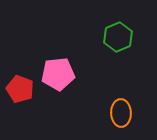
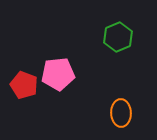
red pentagon: moved 4 px right, 4 px up
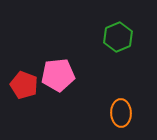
pink pentagon: moved 1 px down
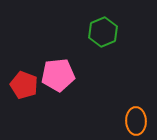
green hexagon: moved 15 px left, 5 px up
orange ellipse: moved 15 px right, 8 px down
